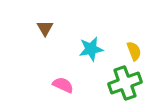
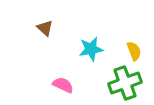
brown triangle: rotated 18 degrees counterclockwise
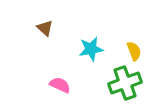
pink semicircle: moved 3 px left
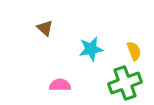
pink semicircle: rotated 25 degrees counterclockwise
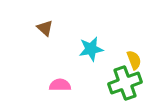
yellow semicircle: moved 9 px down
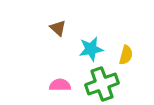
brown triangle: moved 13 px right
yellow semicircle: moved 8 px left, 5 px up; rotated 36 degrees clockwise
green cross: moved 23 px left, 1 px down
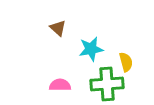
yellow semicircle: moved 7 px down; rotated 30 degrees counterclockwise
green cross: moved 5 px right; rotated 16 degrees clockwise
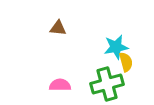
brown triangle: rotated 36 degrees counterclockwise
cyan star: moved 25 px right, 2 px up
green cross: rotated 12 degrees counterclockwise
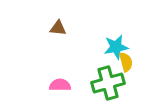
green cross: moved 1 px right, 1 px up
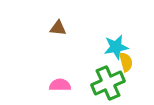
green cross: rotated 8 degrees counterclockwise
